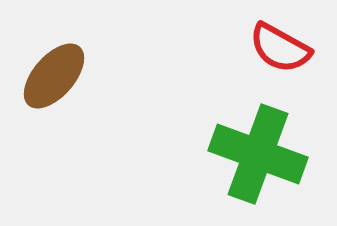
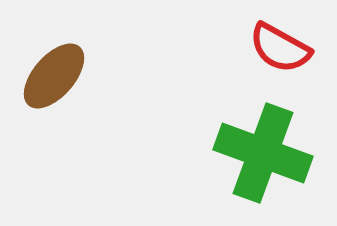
green cross: moved 5 px right, 1 px up
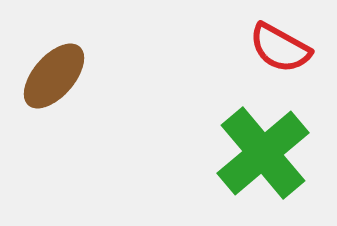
green cross: rotated 30 degrees clockwise
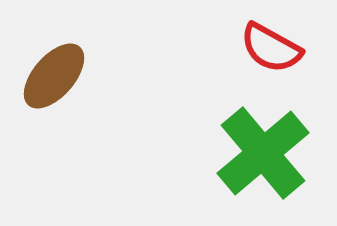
red semicircle: moved 9 px left
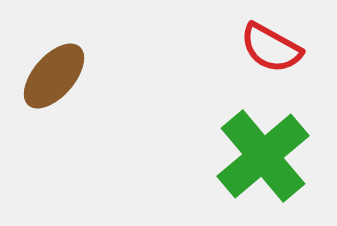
green cross: moved 3 px down
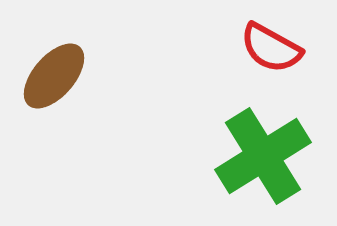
green cross: rotated 8 degrees clockwise
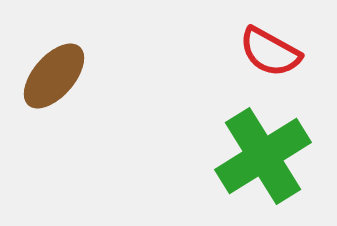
red semicircle: moved 1 px left, 4 px down
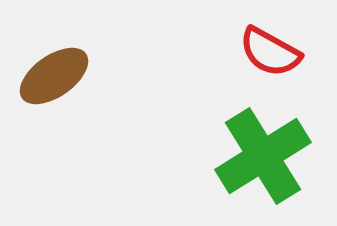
brown ellipse: rotated 14 degrees clockwise
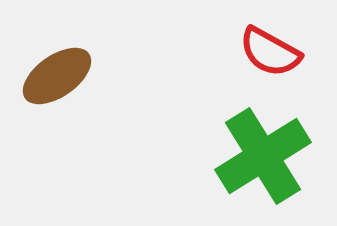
brown ellipse: moved 3 px right
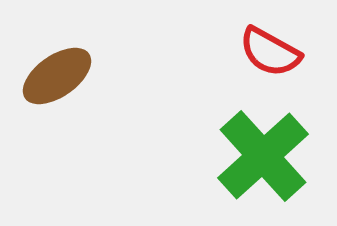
green cross: rotated 10 degrees counterclockwise
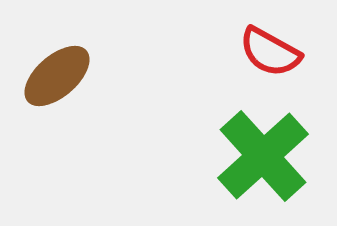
brown ellipse: rotated 6 degrees counterclockwise
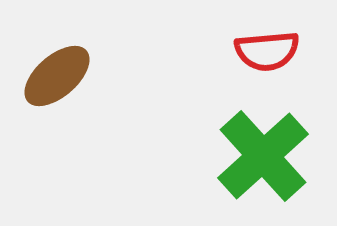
red semicircle: moved 3 px left, 1 px up; rotated 34 degrees counterclockwise
